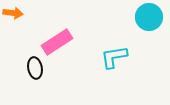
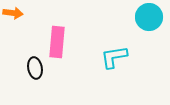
pink rectangle: rotated 52 degrees counterclockwise
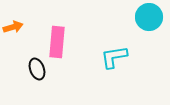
orange arrow: moved 14 px down; rotated 24 degrees counterclockwise
black ellipse: moved 2 px right, 1 px down; rotated 10 degrees counterclockwise
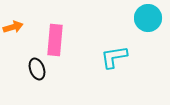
cyan circle: moved 1 px left, 1 px down
pink rectangle: moved 2 px left, 2 px up
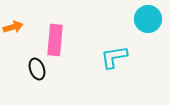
cyan circle: moved 1 px down
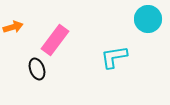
pink rectangle: rotated 32 degrees clockwise
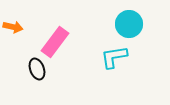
cyan circle: moved 19 px left, 5 px down
orange arrow: rotated 30 degrees clockwise
pink rectangle: moved 2 px down
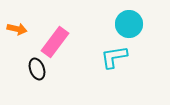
orange arrow: moved 4 px right, 2 px down
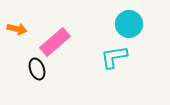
pink rectangle: rotated 12 degrees clockwise
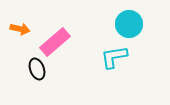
orange arrow: moved 3 px right
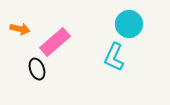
cyan L-shape: rotated 56 degrees counterclockwise
